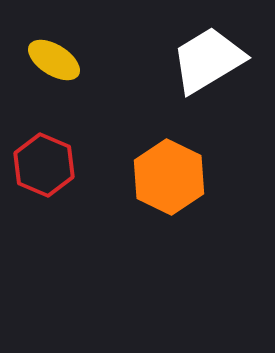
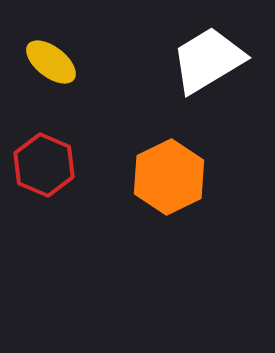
yellow ellipse: moved 3 px left, 2 px down; rotated 6 degrees clockwise
orange hexagon: rotated 8 degrees clockwise
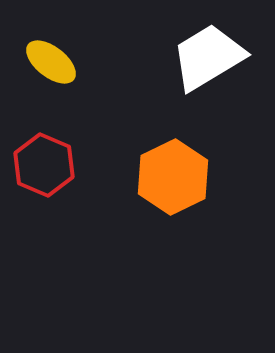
white trapezoid: moved 3 px up
orange hexagon: moved 4 px right
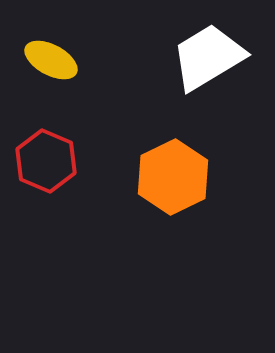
yellow ellipse: moved 2 px up; rotated 10 degrees counterclockwise
red hexagon: moved 2 px right, 4 px up
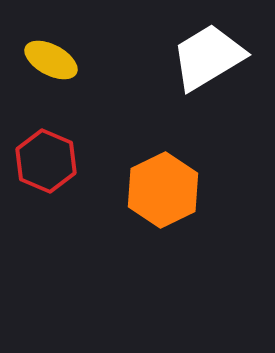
orange hexagon: moved 10 px left, 13 px down
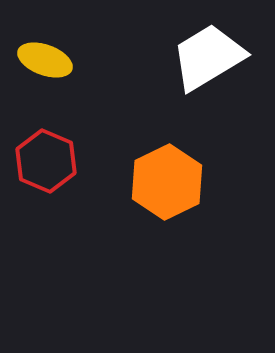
yellow ellipse: moved 6 px left; rotated 8 degrees counterclockwise
orange hexagon: moved 4 px right, 8 px up
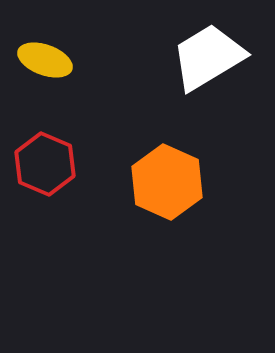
red hexagon: moved 1 px left, 3 px down
orange hexagon: rotated 10 degrees counterclockwise
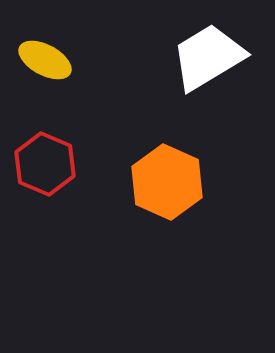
yellow ellipse: rotated 8 degrees clockwise
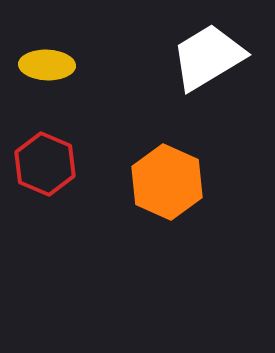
yellow ellipse: moved 2 px right, 5 px down; rotated 26 degrees counterclockwise
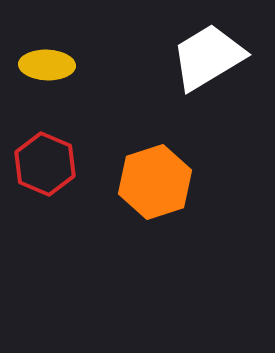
orange hexagon: moved 12 px left; rotated 18 degrees clockwise
